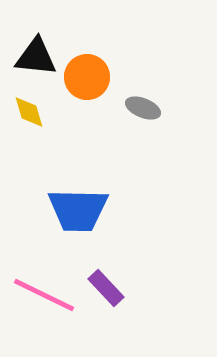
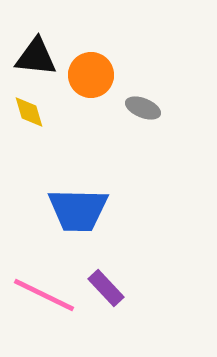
orange circle: moved 4 px right, 2 px up
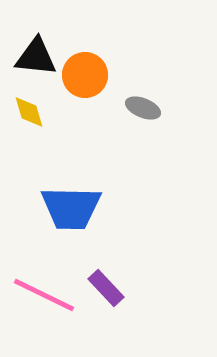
orange circle: moved 6 px left
blue trapezoid: moved 7 px left, 2 px up
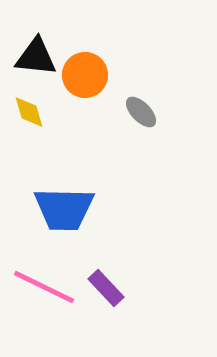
gray ellipse: moved 2 px left, 4 px down; rotated 24 degrees clockwise
blue trapezoid: moved 7 px left, 1 px down
pink line: moved 8 px up
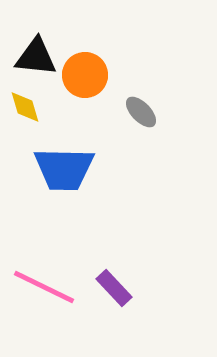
yellow diamond: moved 4 px left, 5 px up
blue trapezoid: moved 40 px up
purple rectangle: moved 8 px right
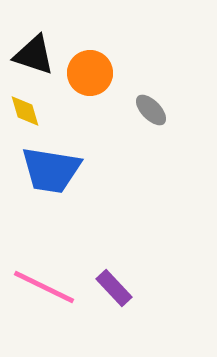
black triangle: moved 2 px left, 2 px up; rotated 12 degrees clockwise
orange circle: moved 5 px right, 2 px up
yellow diamond: moved 4 px down
gray ellipse: moved 10 px right, 2 px up
blue trapezoid: moved 13 px left, 1 px down; rotated 8 degrees clockwise
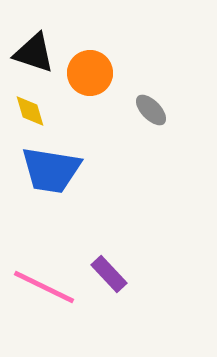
black triangle: moved 2 px up
yellow diamond: moved 5 px right
purple rectangle: moved 5 px left, 14 px up
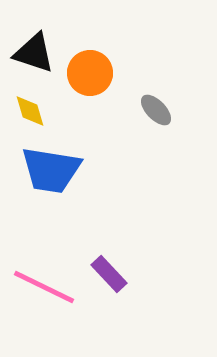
gray ellipse: moved 5 px right
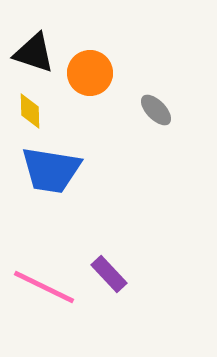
yellow diamond: rotated 15 degrees clockwise
